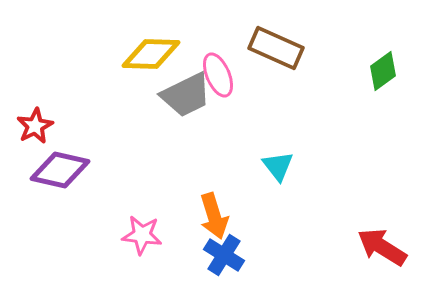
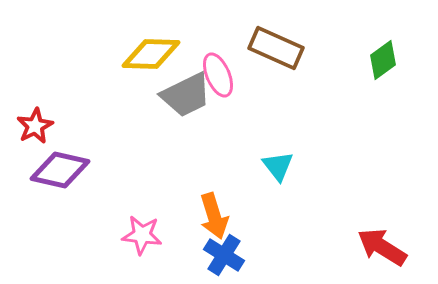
green diamond: moved 11 px up
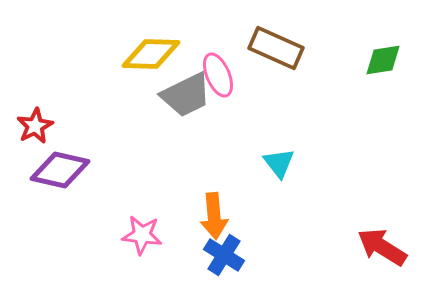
green diamond: rotated 27 degrees clockwise
cyan triangle: moved 1 px right, 3 px up
orange arrow: rotated 12 degrees clockwise
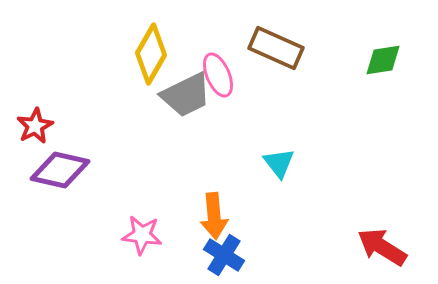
yellow diamond: rotated 62 degrees counterclockwise
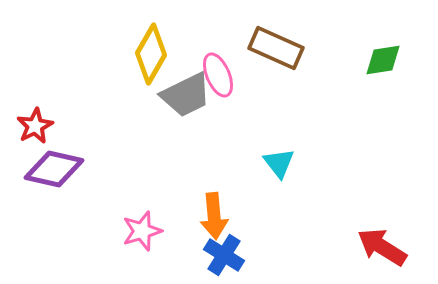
purple diamond: moved 6 px left, 1 px up
pink star: moved 4 px up; rotated 24 degrees counterclockwise
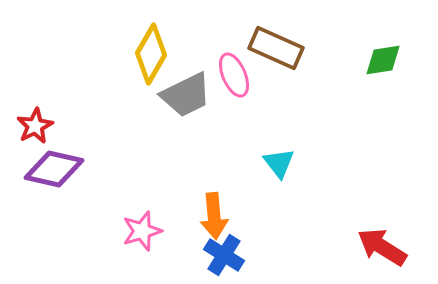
pink ellipse: moved 16 px right
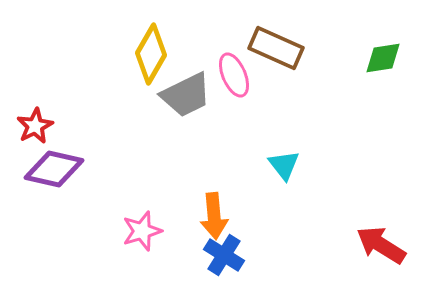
green diamond: moved 2 px up
cyan triangle: moved 5 px right, 2 px down
red arrow: moved 1 px left, 2 px up
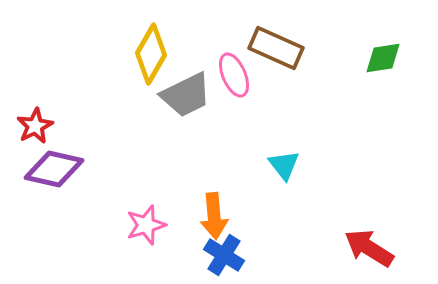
pink star: moved 4 px right, 6 px up
red arrow: moved 12 px left, 3 px down
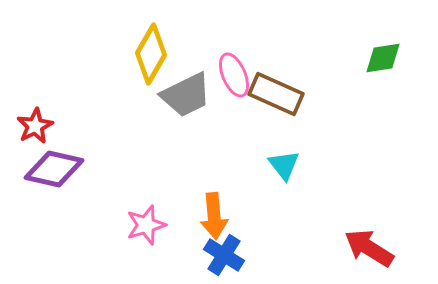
brown rectangle: moved 46 px down
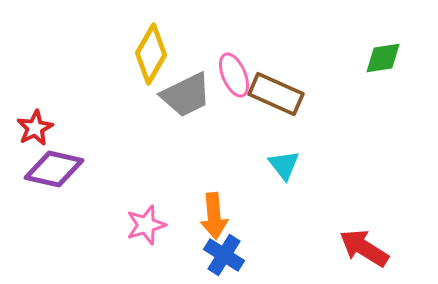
red star: moved 2 px down
red arrow: moved 5 px left
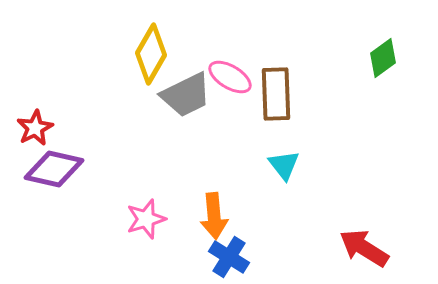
green diamond: rotated 27 degrees counterclockwise
pink ellipse: moved 4 px left, 2 px down; rotated 36 degrees counterclockwise
brown rectangle: rotated 64 degrees clockwise
pink star: moved 6 px up
blue cross: moved 5 px right, 2 px down
